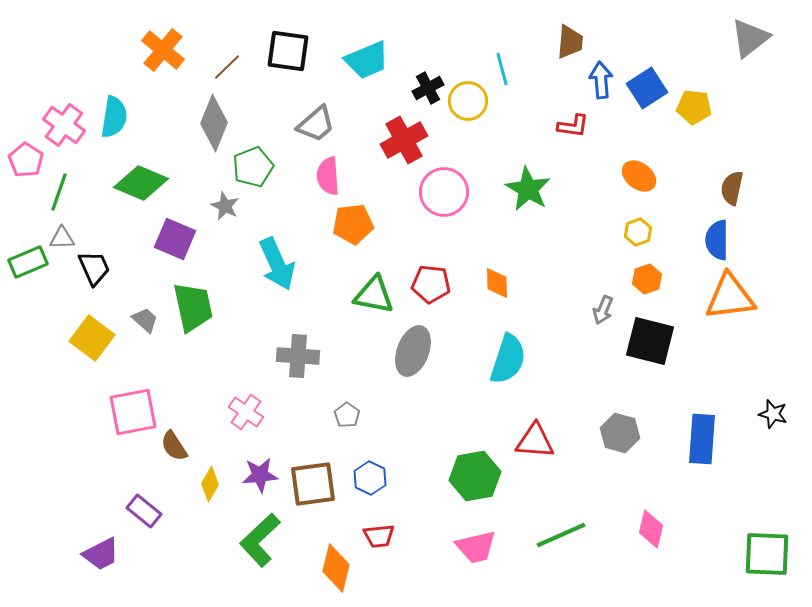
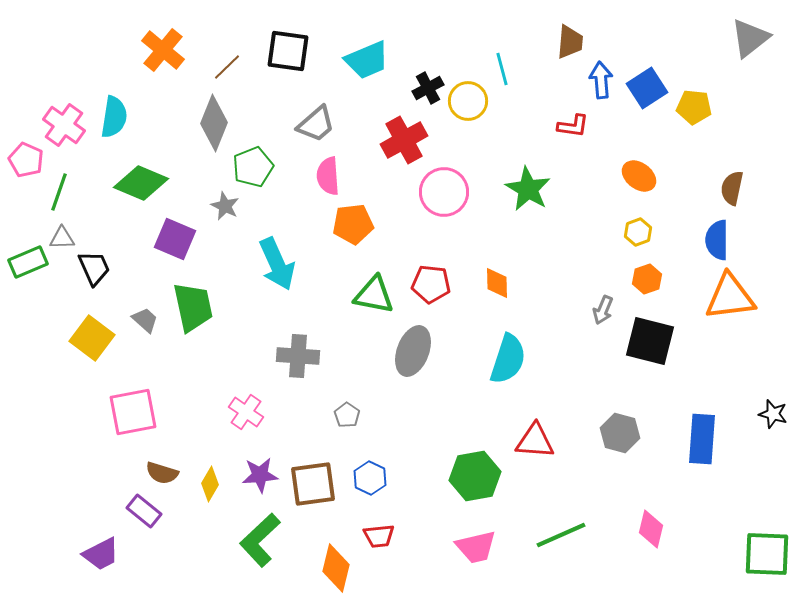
pink pentagon at (26, 160): rotated 8 degrees counterclockwise
brown semicircle at (174, 446): moved 12 px left, 27 px down; rotated 40 degrees counterclockwise
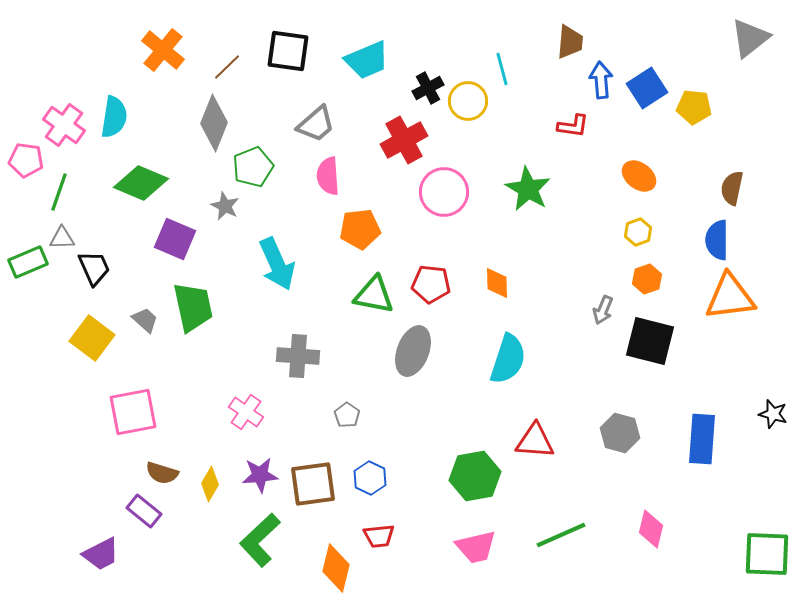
pink pentagon at (26, 160): rotated 16 degrees counterclockwise
orange pentagon at (353, 224): moved 7 px right, 5 px down
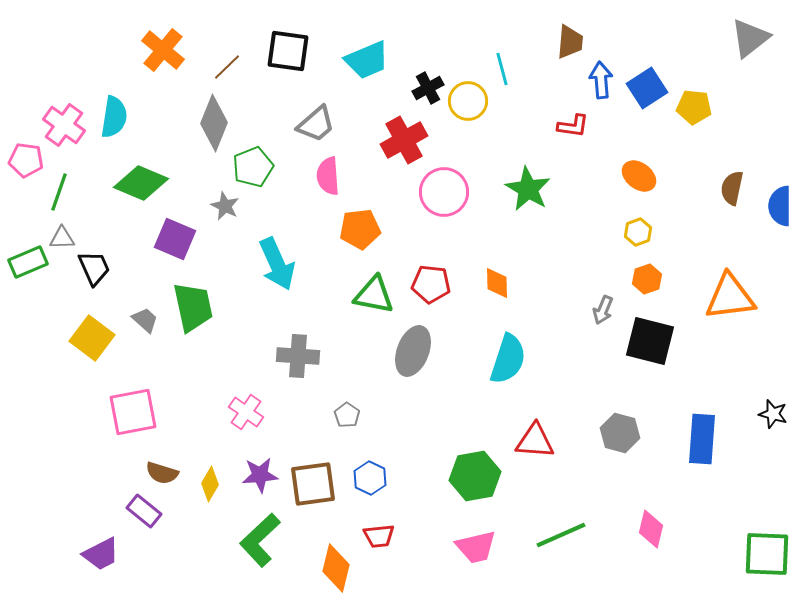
blue semicircle at (717, 240): moved 63 px right, 34 px up
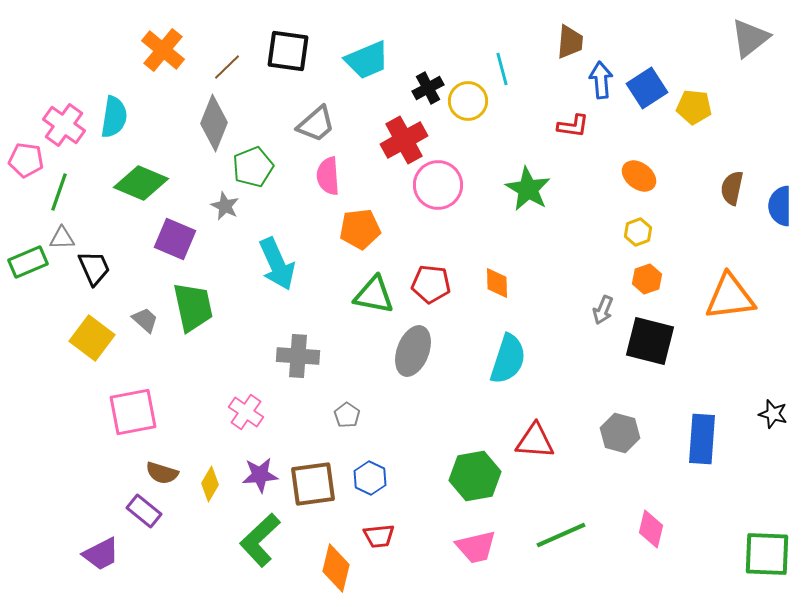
pink circle at (444, 192): moved 6 px left, 7 px up
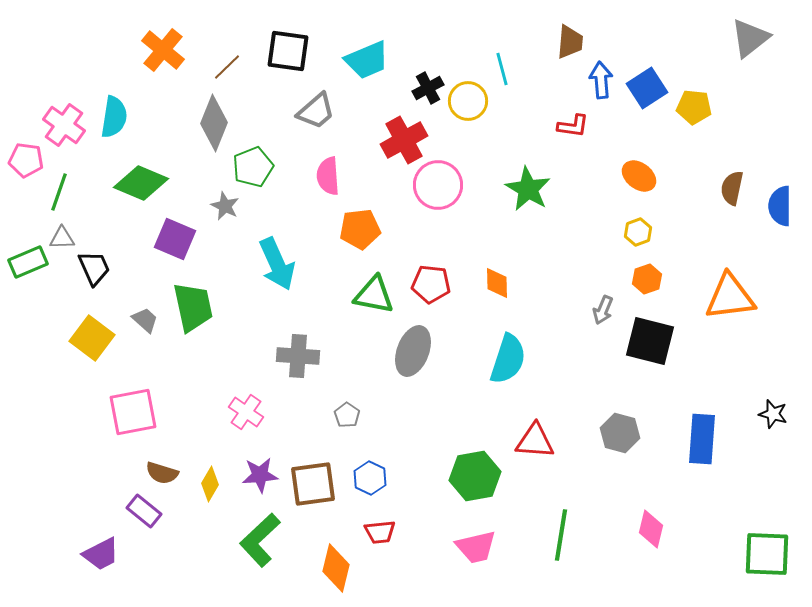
gray trapezoid at (316, 124): moved 13 px up
green line at (561, 535): rotated 57 degrees counterclockwise
red trapezoid at (379, 536): moved 1 px right, 4 px up
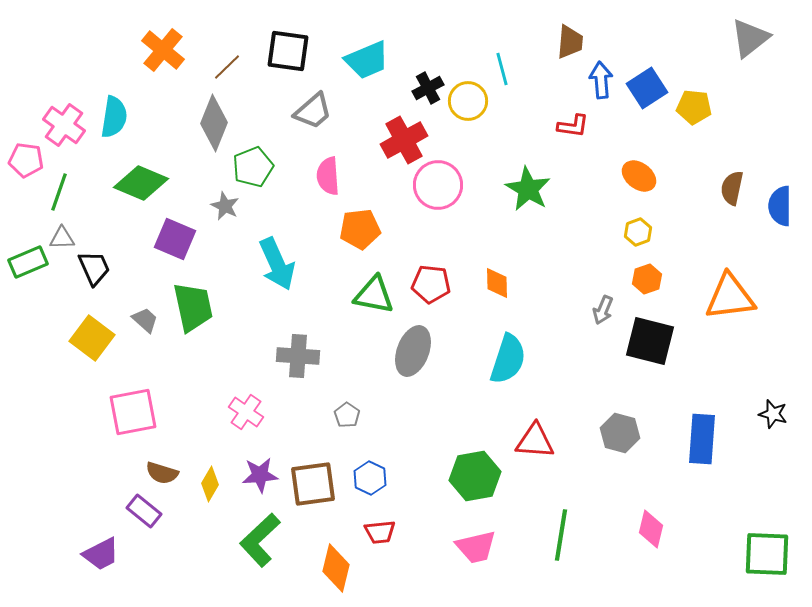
gray trapezoid at (316, 111): moved 3 px left
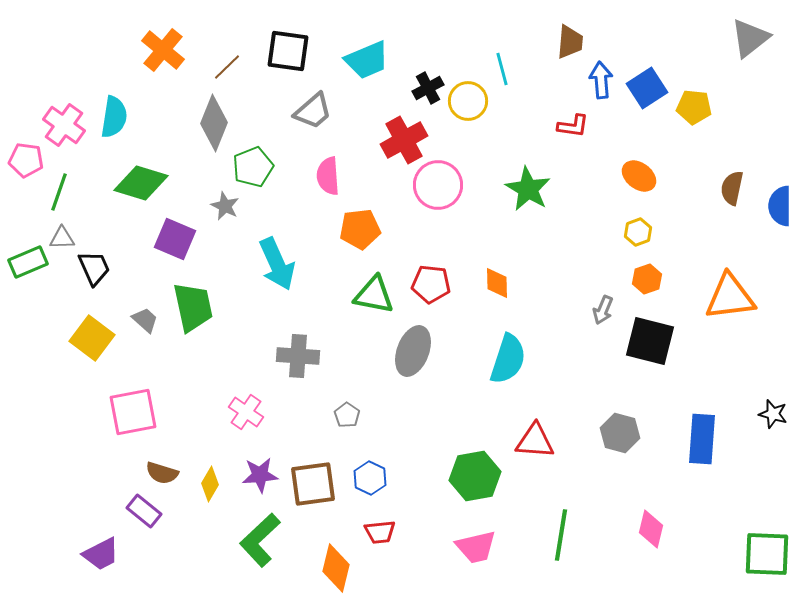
green diamond at (141, 183): rotated 6 degrees counterclockwise
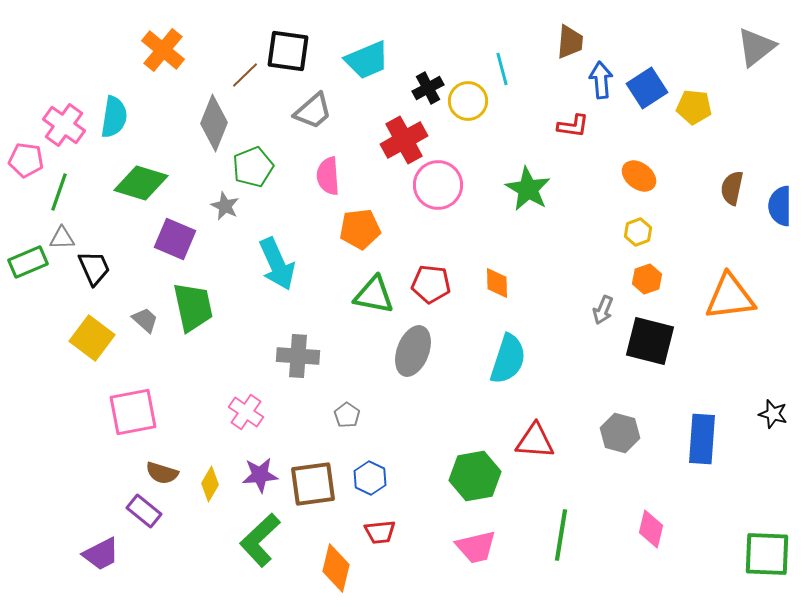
gray triangle at (750, 38): moved 6 px right, 9 px down
brown line at (227, 67): moved 18 px right, 8 px down
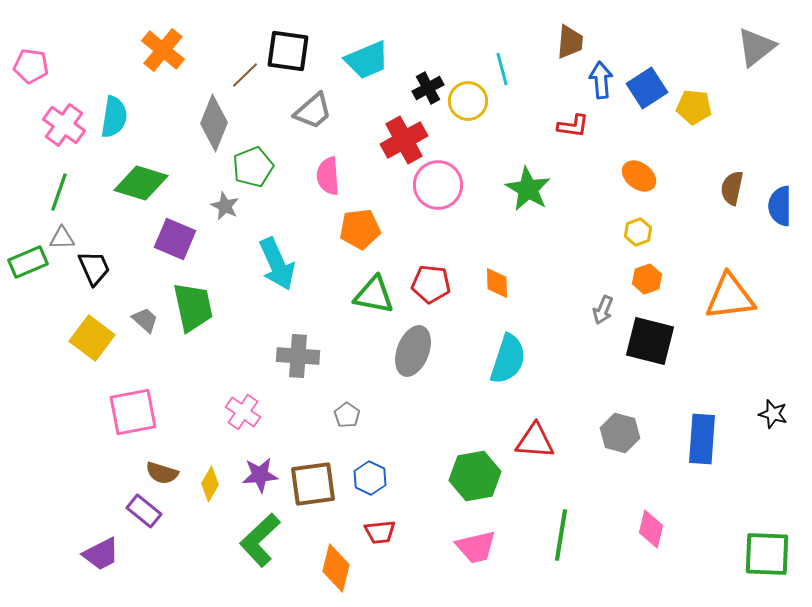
pink pentagon at (26, 160): moved 5 px right, 94 px up
pink cross at (246, 412): moved 3 px left
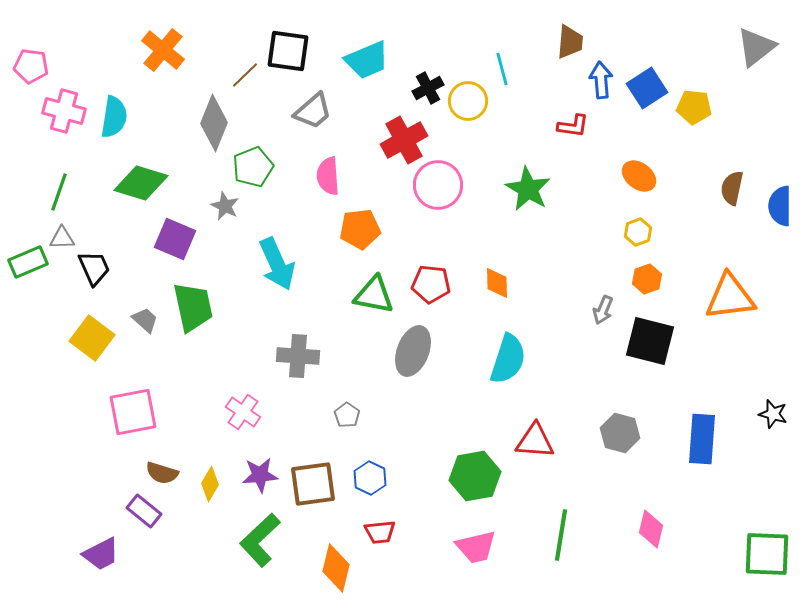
pink cross at (64, 125): moved 14 px up; rotated 21 degrees counterclockwise
